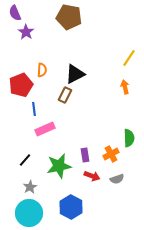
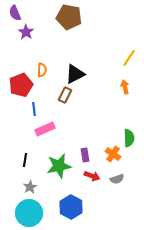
orange cross: moved 2 px right; rotated 28 degrees counterclockwise
black line: rotated 32 degrees counterclockwise
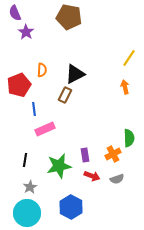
red pentagon: moved 2 px left
orange cross: rotated 28 degrees clockwise
cyan circle: moved 2 px left
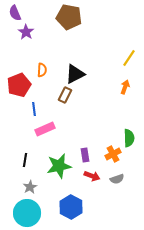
orange arrow: rotated 32 degrees clockwise
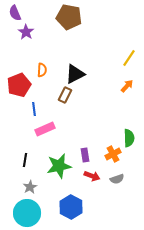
orange arrow: moved 2 px right, 1 px up; rotated 24 degrees clockwise
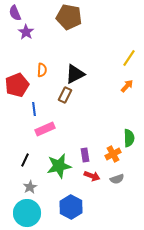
red pentagon: moved 2 px left
black line: rotated 16 degrees clockwise
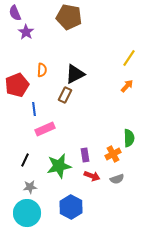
gray star: rotated 24 degrees clockwise
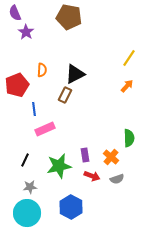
orange cross: moved 2 px left, 3 px down; rotated 21 degrees counterclockwise
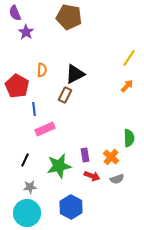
red pentagon: moved 1 px down; rotated 20 degrees counterclockwise
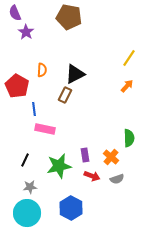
pink rectangle: rotated 36 degrees clockwise
blue hexagon: moved 1 px down
